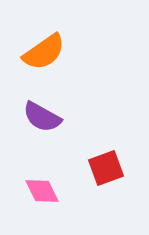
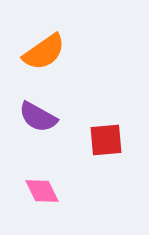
purple semicircle: moved 4 px left
red square: moved 28 px up; rotated 15 degrees clockwise
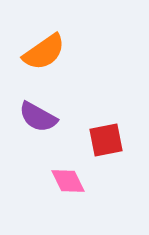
red square: rotated 6 degrees counterclockwise
pink diamond: moved 26 px right, 10 px up
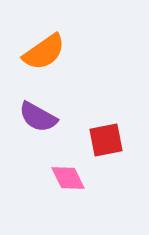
pink diamond: moved 3 px up
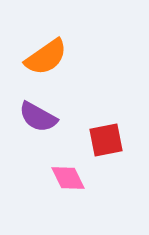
orange semicircle: moved 2 px right, 5 px down
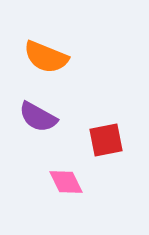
orange semicircle: rotated 57 degrees clockwise
pink diamond: moved 2 px left, 4 px down
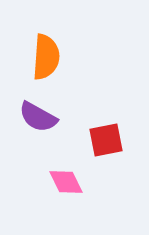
orange semicircle: rotated 108 degrees counterclockwise
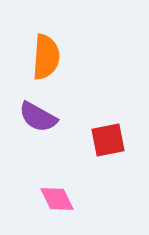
red square: moved 2 px right
pink diamond: moved 9 px left, 17 px down
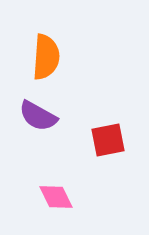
purple semicircle: moved 1 px up
pink diamond: moved 1 px left, 2 px up
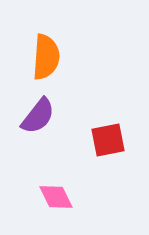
purple semicircle: rotated 81 degrees counterclockwise
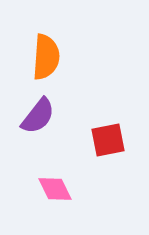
pink diamond: moved 1 px left, 8 px up
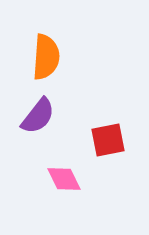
pink diamond: moved 9 px right, 10 px up
